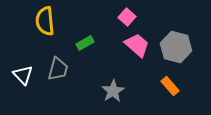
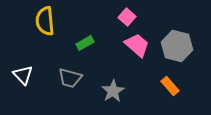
gray hexagon: moved 1 px right, 1 px up
gray trapezoid: moved 12 px right, 9 px down; rotated 90 degrees clockwise
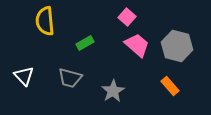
white triangle: moved 1 px right, 1 px down
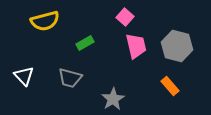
pink square: moved 2 px left
yellow semicircle: rotated 100 degrees counterclockwise
pink trapezoid: moved 1 px left, 1 px down; rotated 36 degrees clockwise
gray star: moved 8 px down
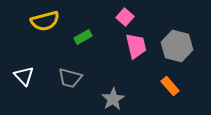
green rectangle: moved 2 px left, 6 px up
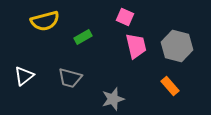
pink square: rotated 18 degrees counterclockwise
white triangle: rotated 35 degrees clockwise
gray star: rotated 15 degrees clockwise
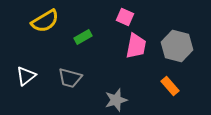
yellow semicircle: rotated 16 degrees counterclockwise
pink trapezoid: rotated 24 degrees clockwise
white triangle: moved 2 px right
gray star: moved 3 px right, 1 px down
